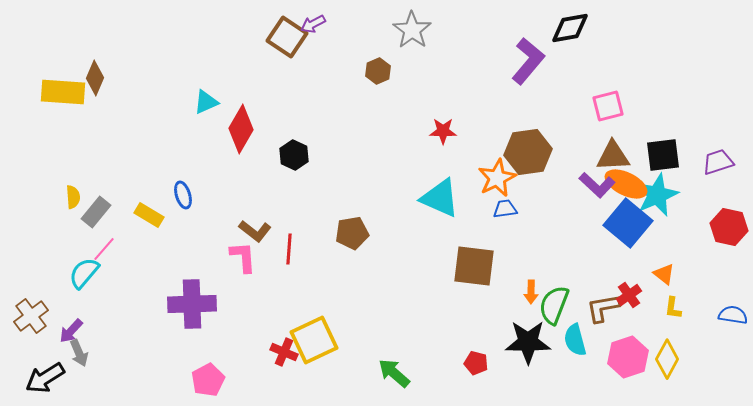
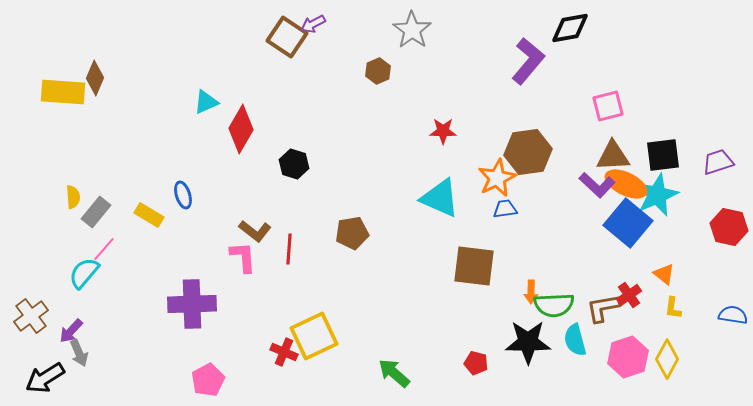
black hexagon at (294, 155): moved 9 px down; rotated 8 degrees counterclockwise
green semicircle at (554, 305): rotated 114 degrees counterclockwise
yellow square at (314, 340): moved 4 px up
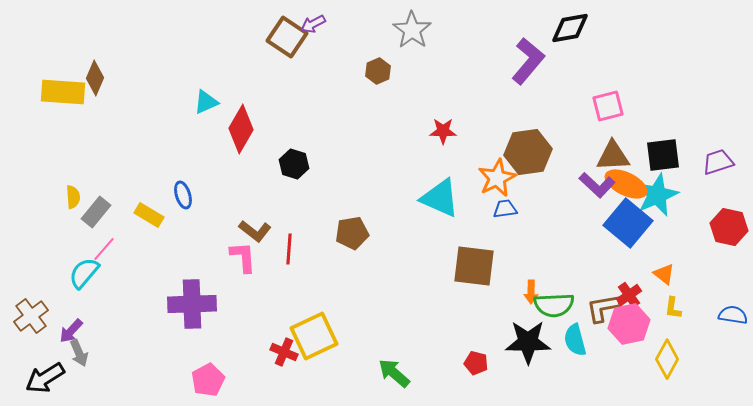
pink hexagon at (628, 357): moved 1 px right, 33 px up; rotated 6 degrees clockwise
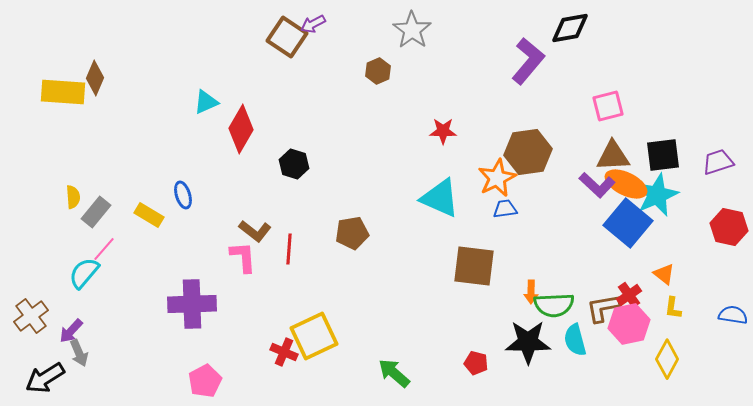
pink pentagon at (208, 380): moved 3 px left, 1 px down
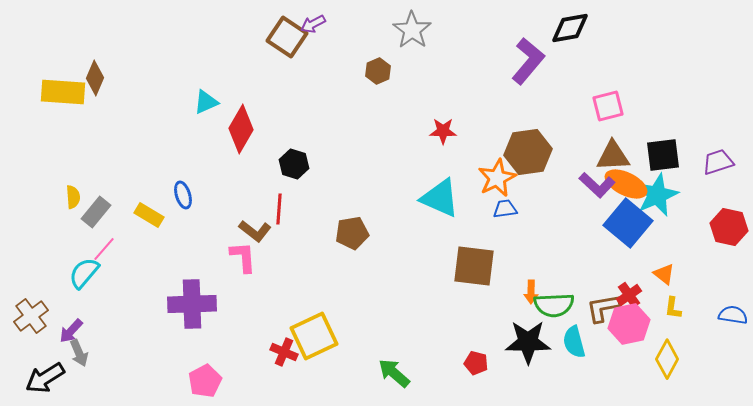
red line at (289, 249): moved 10 px left, 40 px up
cyan semicircle at (575, 340): moved 1 px left, 2 px down
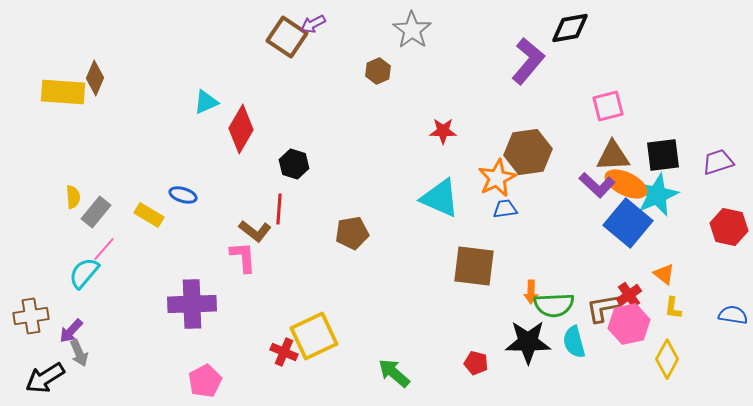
blue ellipse at (183, 195): rotated 56 degrees counterclockwise
brown cross at (31, 316): rotated 28 degrees clockwise
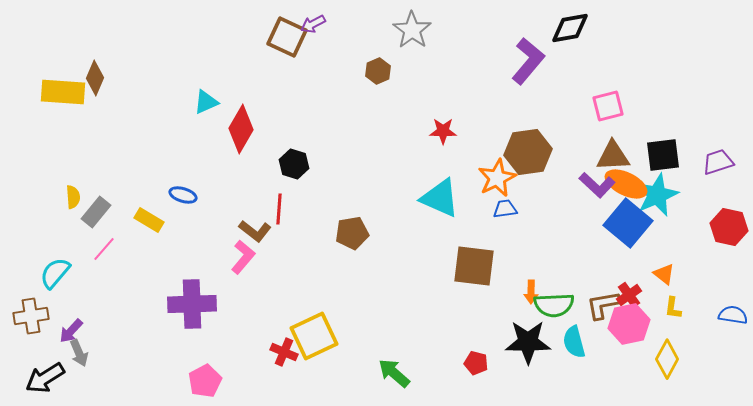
brown square at (287, 37): rotated 9 degrees counterclockwise
yellow rectangle at (149, 215): moved 5 px down
pink L-shape at (243, 257): rotated 44 degrees clockwise
cyan semicircle at (84, 273): moved 29 px left
brown L-shape at (603, 308): moved 3 px up
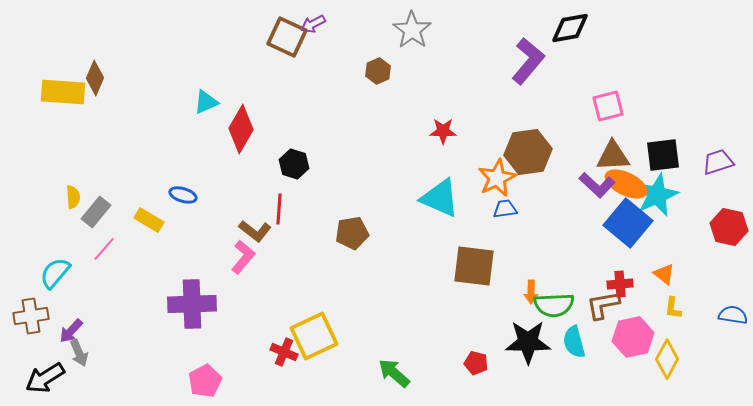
red cross at (629, 295): moved 9 px left, 11 px up; rotated 30 degrees clockwise
pink hexagon at (629, 324): moved 4 px right, 13 px down
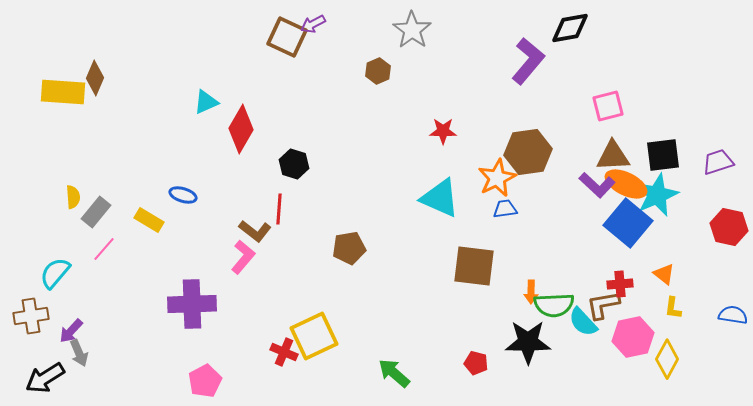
brown pentagon at (352, 233): moved 3 px left, 15 px down
cyan semicircle at (574, 342): moved 9 px right, 20 px up; rotated 28 degrees counterclockwise
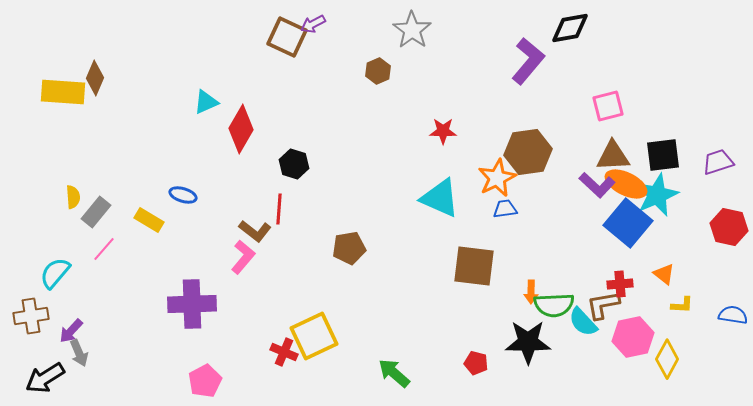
yellow L-shape at (673, 308): moved 9 px right, 3 px up; rotated 95 degrees counterclockwise
